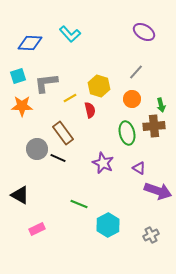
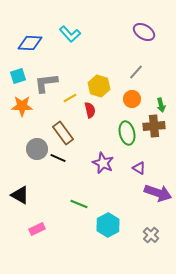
purple arrow: moved 2 px down
gray cross: rotated 21 degrees counterclockwise
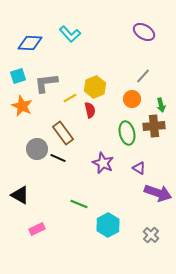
gray line: moved 7 px right, 4 px down
yellow hexagon: moved 4 px left, 1 px down; rotated 20 degrees clockwise
orange star: rotated 25 degrees clockwise
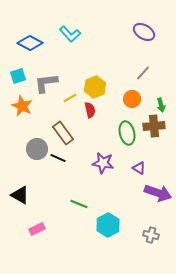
blue diamond: rotated 25 degrees clockwise
gray line: moved 3 px up
purple star: rotated 15 degrees counterclockwise
gray cross: rotated 28 degrees counterclockwise
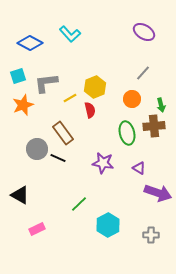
orange star: moved 1 px right, 1 px up; rotated 25 degrees clockwise
green line: rotated 66 degrees counterclockwise
gray cross: rotated 14 degrees counterclockwise
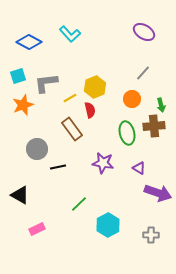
blue diamond: moved 1 px left, 1 px up
brown rectangle: moved 9 px right, 4 px up
black line: moved 9 px down; rotated 35 degrees counterclockwise
